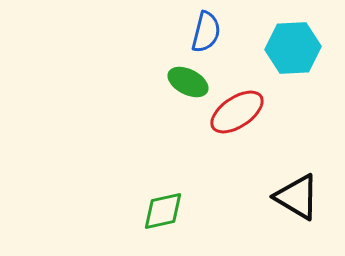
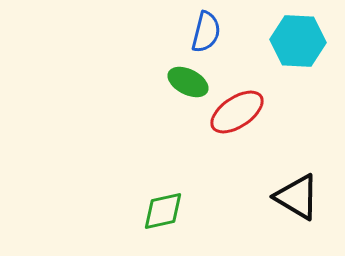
cyan hexagon: moved 5 px right, 7 px up; rotated 6 degrees clockwise
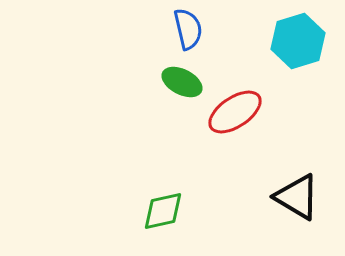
blue semicircle: moved 18 px left, 3 px up; rotated 27 degrees counterclockwise
cyan hexagon: rotated 20 degrees counterclockwise
green ellipse: moved 6 px left
red ellipse: moved 2 px left
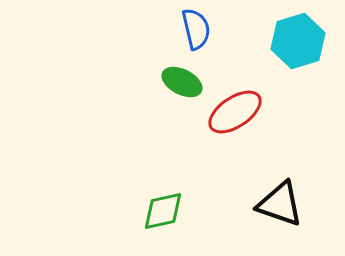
blue semicircle: moved 8 px right
black triangle: moved 17 px left, 7 px down; rotated 12 degrees counterclockwise
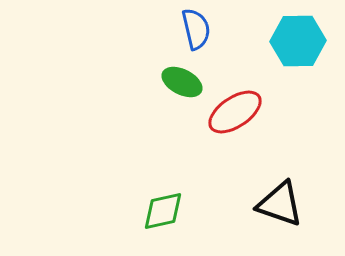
cyan hexagon: rotated 16 degrees clockwise
